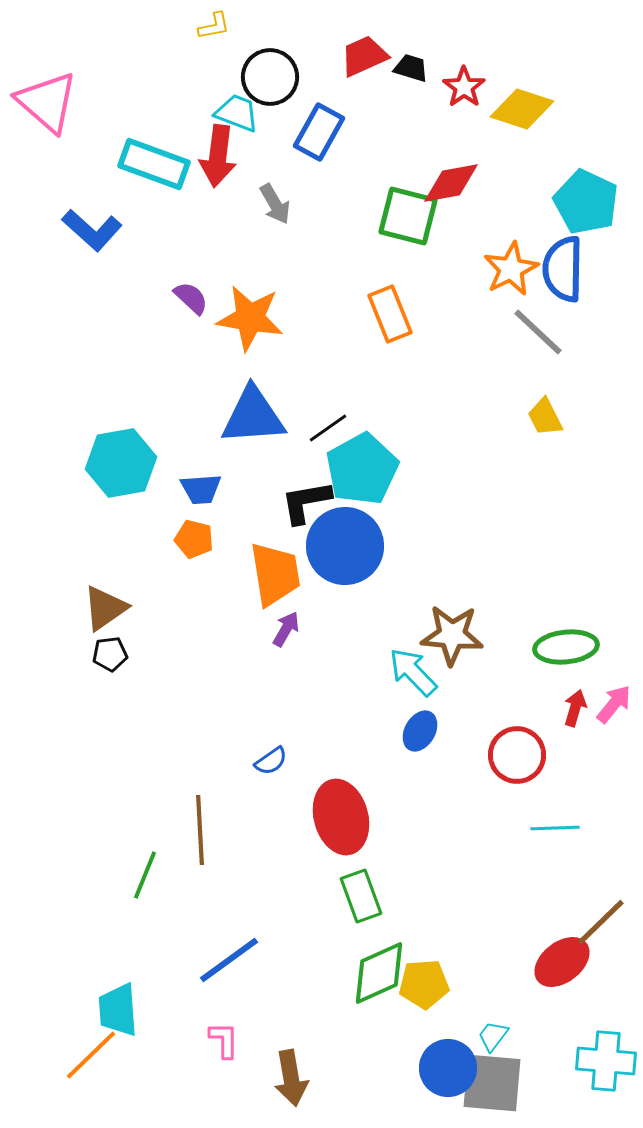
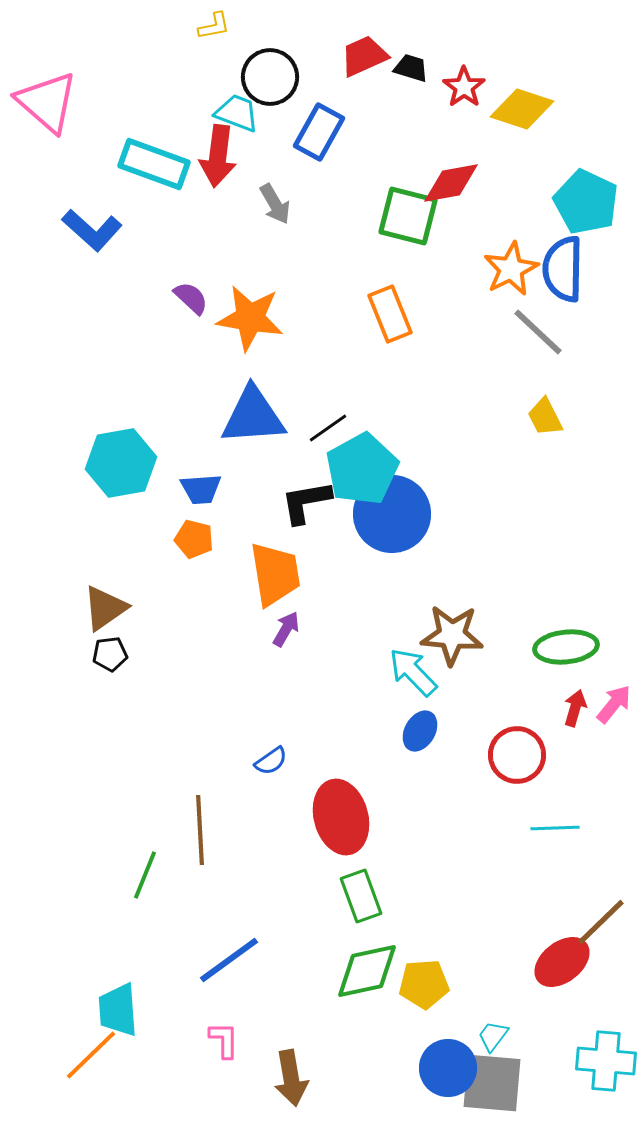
blue circle at (345, 546): moved 47 px right, 32 px up
green diamond at (379, 973): moved 12 px left, 2 px up; rotated 12 degrees clockwise
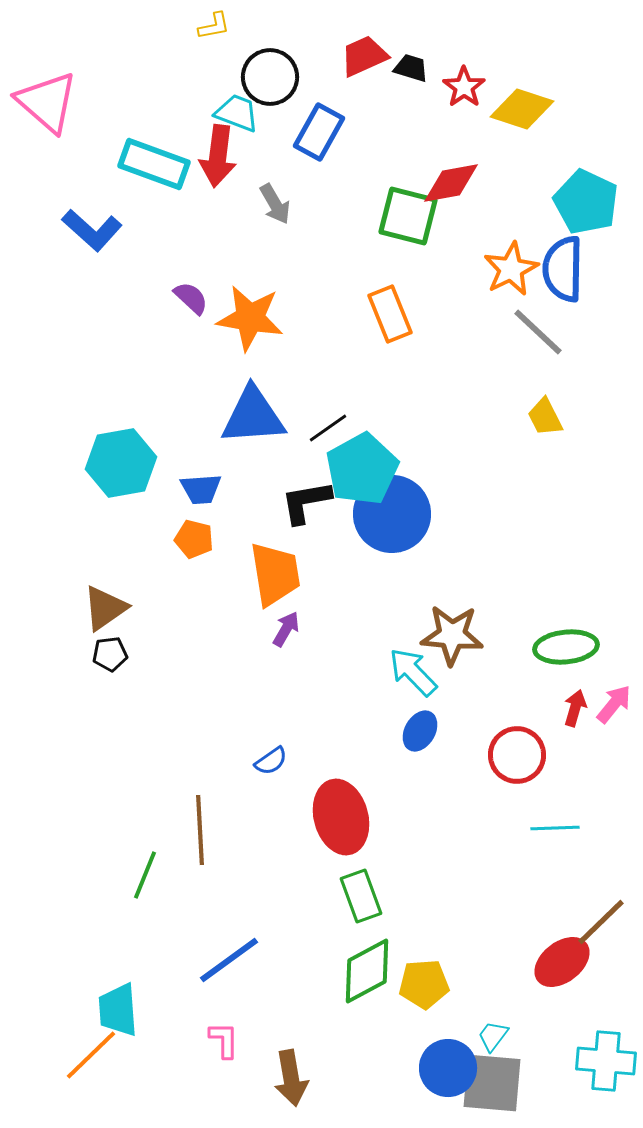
green diamond at (367, 971): rotated 16 degrees counterclockwise
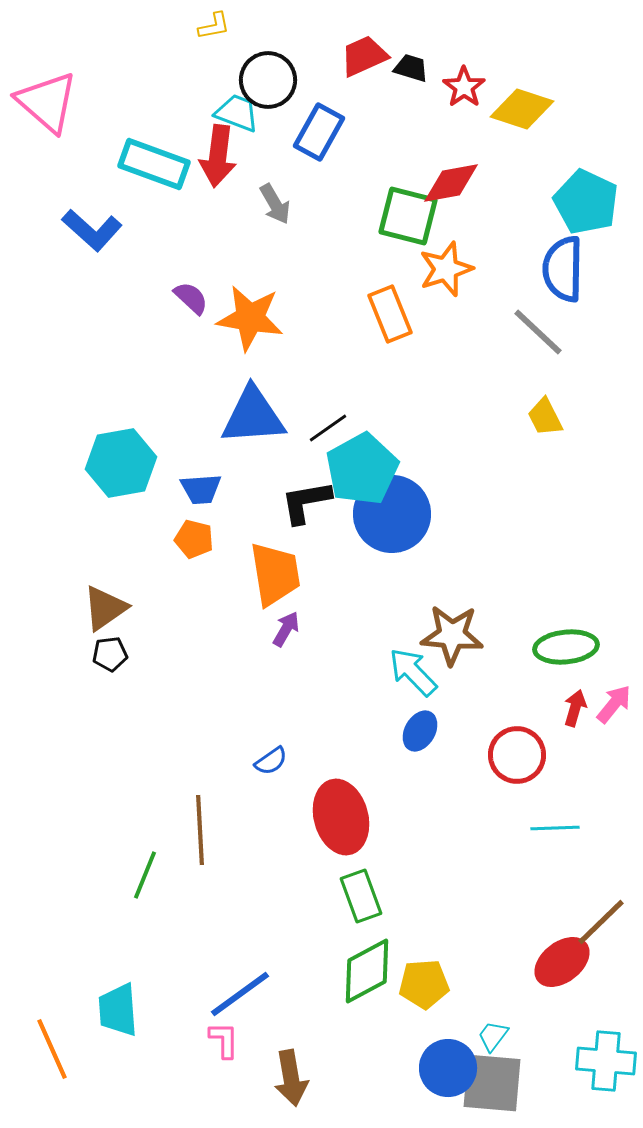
black circle at (270, 77): moved 2 px left, 3 px down
orange star at (511, 269): moved 65 px left; rotated 8 degrees clockwise
blue line at (229, 960): moved 11 px right, 34 px down
orange line at (91, 1055): moved 39 px left, 6 px up; rotated 70 degrees counterclockwise
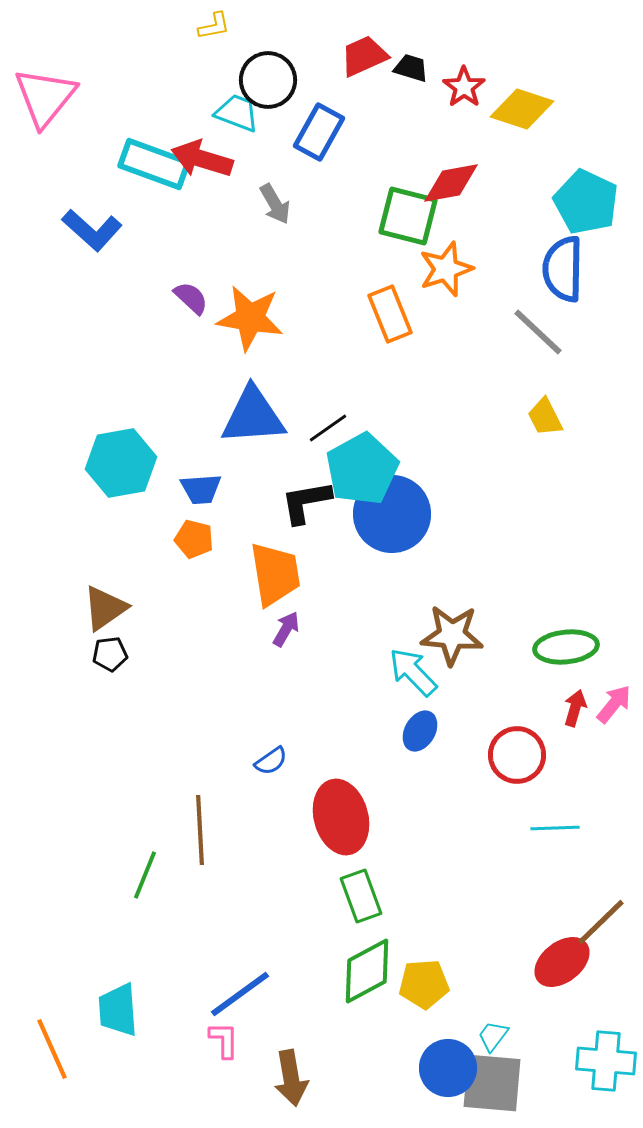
pink triangle at (47, 102): moved 2 px left, 5 px up; rotated 28 degrees clockwise
red arrow at (218, 156): moved 16 px left, 3 px down; rotated 100 degrees clockwise
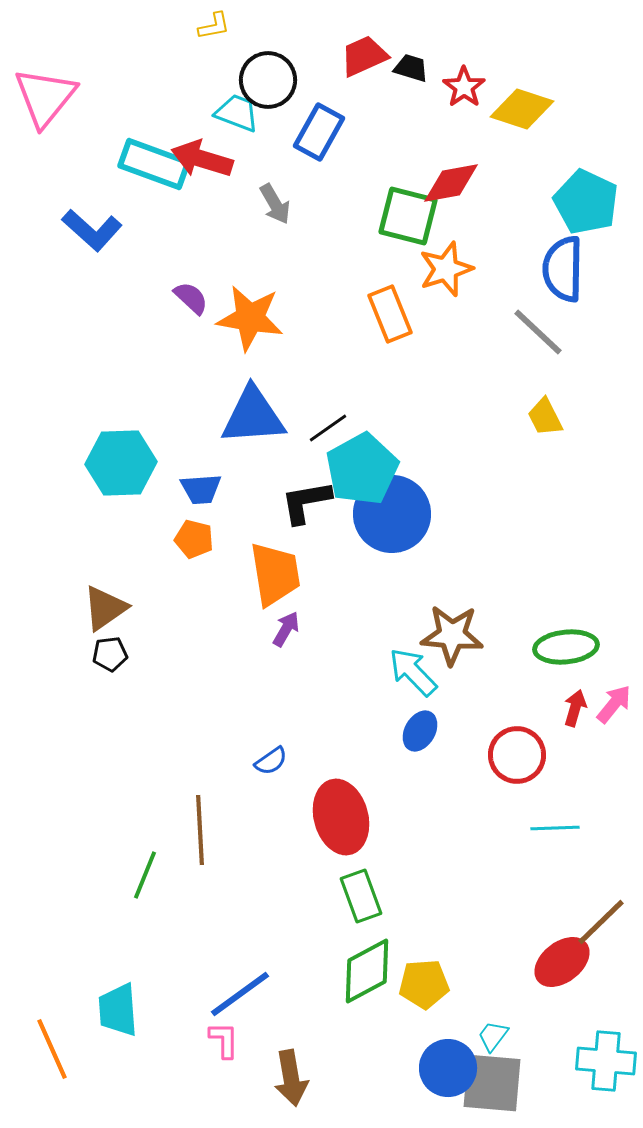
cyan hexagon at (121, 463): rotated 8 degrees clockwise
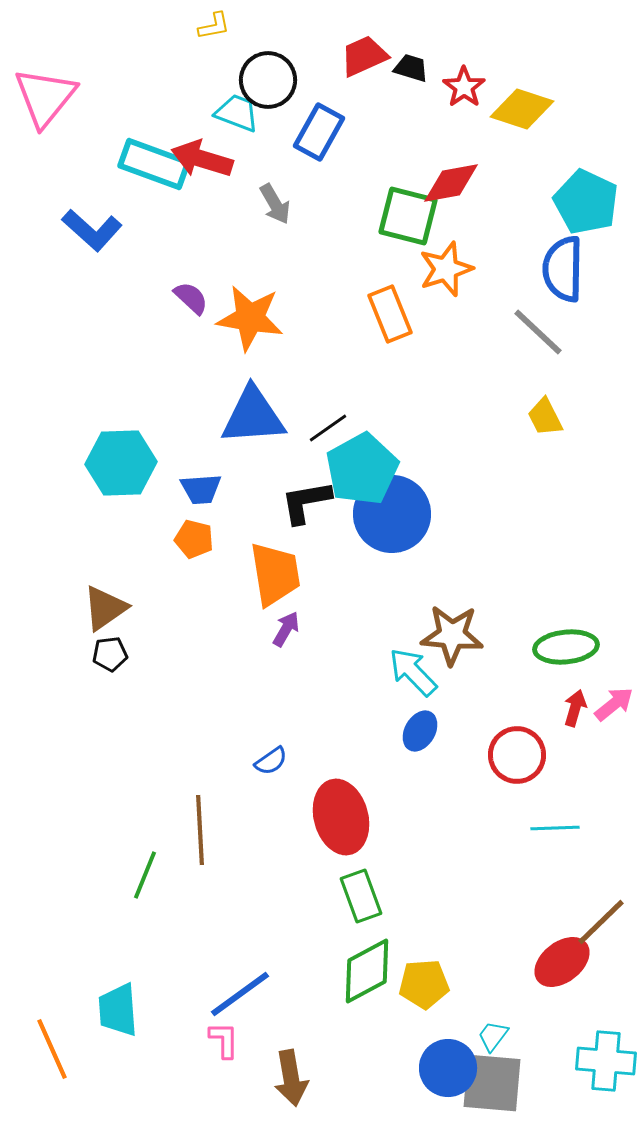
pink arrow at (614, 704): rotated 12 degrees clockwise
